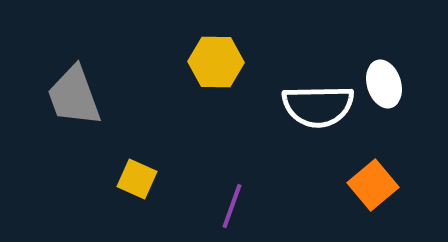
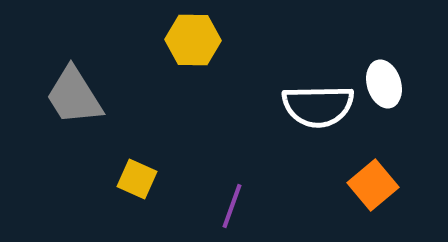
yellow hexagon: moved 23 px left, 22 px up
gray trapezoid: rotated 12 degrees counterclockwise
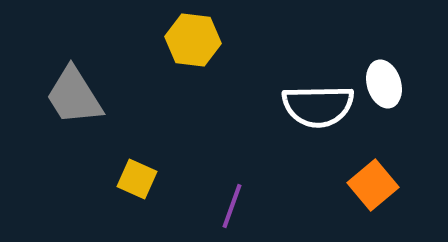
yellow hexagon: rotated 6 degrees clockwise
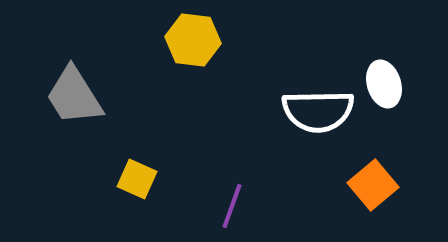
white semicircle: moved 5 px down
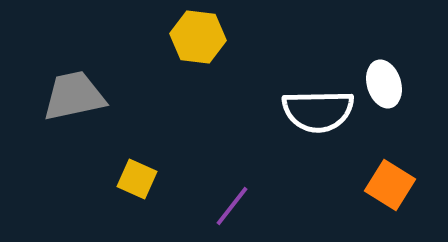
yellow hexagon: moved 5 px right, 3 px up
gray trapezoid: rotated 110 degrees clockwise
orange square: moved 17 px right; rotated 18 degrees counterclockwise
purple line: rotated 18 degrees clockwise
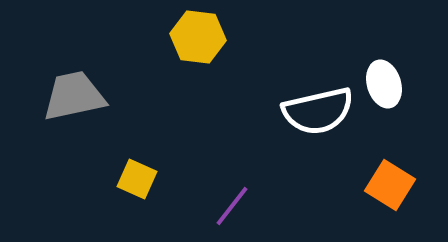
white semicircle: rotated 12 degrees counterclockwise
